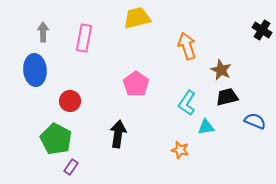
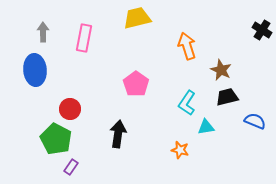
red circle: moved 8 px down
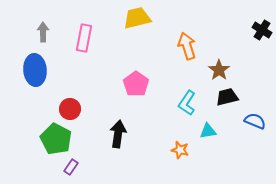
brown star: moved 2 px left; rotated 10 degrees clockwise
cyan triangle: moved 2 px right, 4 px down
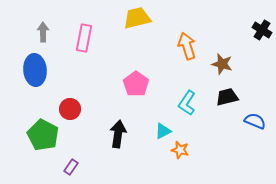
brown star: moved 3 px right, 6 px up; rotated 20 degrees counterclockwise
cyan triangle: moved 45 px left; rotated 18 degrees counterclockwise
green pentagon: moved 13 px left, 4 px up
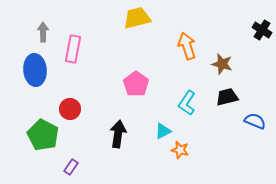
pink rectangle: moved 11 px left, 11 px down
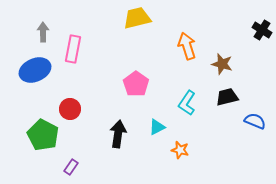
blue ellipse: rotated 72 degrees clockwise
cyan triangle: moved 6 px left, 4 px up
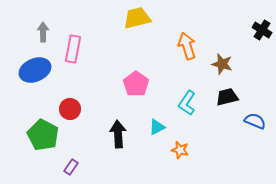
black arrow: rotated 12 degrees counterclockwise
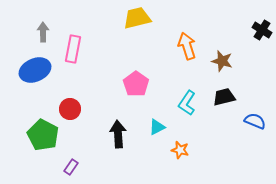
brown star: moved 3 px up
black trapezoid: moved 3 px left
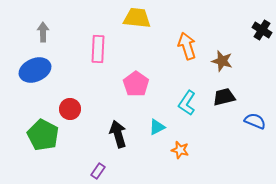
yellow trapezoid: rotated 20 degrees clockwise
pink rectangle: moved 25 px right; rotated 8 degrees counterclockwise
black arrow: rotated 12 degrees counterclockwise
purple rectangle: moved 27 px right, 4 px down
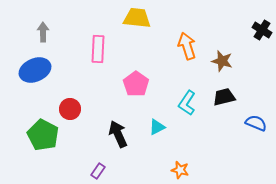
blue semicircle: moved 1 px right, 2 px down
black arrow: rotated 8 degrees counterclockwise
orange star: moved 20 px down
